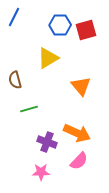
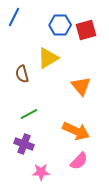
brown semicircle: moved 7 px right, 6 px up
green line: moved 5 px down; rotated 12 degrees counterclockwise
orange arrow: moved 1 px left, 2 px up
purple cross: moved 23 px left, 2 px down
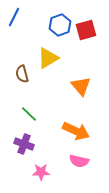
blue hexagon: rotated 20 degrees counterclockwise
green line: rotated 72 degrees clockwise
pink semicircle: rotated 60 degrees clockwise
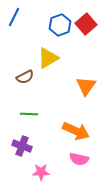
red square: moved 6 px up; rotated 25 degrees counterclockwise
brown semicircle: moved 3 px right, 3 px down; rotated 102 degrees counterclockwise
orange triangle: moved 5 px right; rotated 15 degrees clockwise
green line: rotated 42 degrees counterclockwise
purple cross: moved 2 px left, 2 px down
pink semicircle: moved 2 px up
